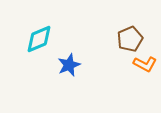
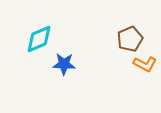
blue star: moved 5 px left, 1 px up; rotated 25 degrees clockwise
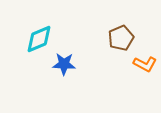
brown pentagon: moved 9 px left, 1 px up
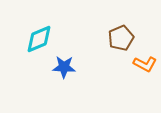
blue star: moved 3 px down
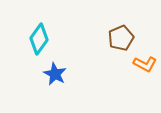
cyan diamond: rotated 32 degrees counterclockwise
blue star: moved 9 px left, 7 px down; rotated 25 degrees clockwise
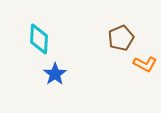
cyan diamond: rotated 32 degrees counterclockwise
blue star: rotated 10 degrees clockwise
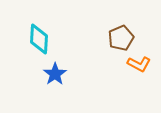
orange L-shape: moved 6 px left
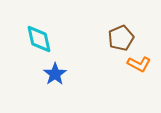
cyan diamond: rotated 16 degrees counterclockwise
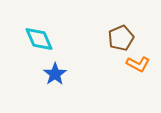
cyan diamond: rotated 12 degrees counterclockwise
orange L-shape: moved 1 px left
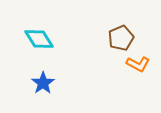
cyan diamond: rotated 8 degrees counterclockwise
blue star: moved 12 px left, 9 px down
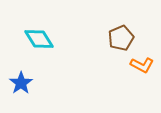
orange L-shape: moved 4 px right, 1 px down
blue star: moved 22 px left
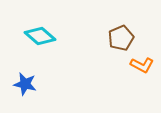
cyan diamond: moved 1 px right, 3 px up; rotated 16 degrees counterclockwise
blue star: moved 4 px right, 1 px down; rotated 25 degrees counterclockwise
